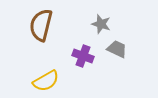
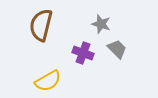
gray trapezoid: rotated 20 degrees clockwise
purple cross: moved 3 px up
yellow semicircle: moved 2 px right
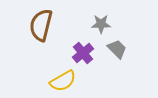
gray star: rotated 18 degrees counterclockwise
purple cross: rotated 30 degrees clockwise
yellow semicircle: moved 15 px right
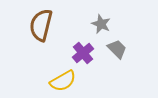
gray star: rotated 24 degrees clockwise
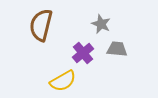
gray trapezoid: rotated 40 degrees counterclockwise
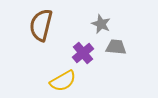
gray trapezoid: moved 1 px left, 2 px up
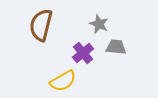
gray star: moved 2 px left
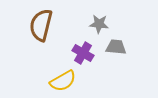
gray star: rotated 18 degrees counterclockwise
purple cross: rotated 20 degrees counterclockwise
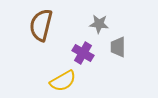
gray trapezoid: moved 2 px right; rotated 95 degrees counterclockwise
